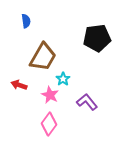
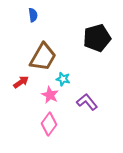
blue semicircle: moved 7 px right, 6 px up
black pentagon: rotated 8 degrees counterclockwise
cyan star: rotated 24 degrees counterclockwise
red arrow: moved 2 px right, 3 px up; rotated 126 degrees clockwise
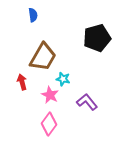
red arrow: moved 1 px right; rotated 70 degrees counterclockwise
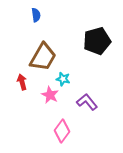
blue semicircle: moved 3 px right
black pentagon: moved 3 px down
pink diamond: moved 13 px right, 7 px down
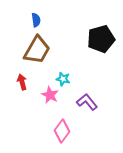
blue semicircle: moved 5 px down
black pentagon: moved 4 px right, 2 px up
brown trapezoid: moved 6 px left, 7 px up
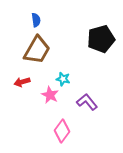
red arrow: rotated 91 degrees counterclockwise
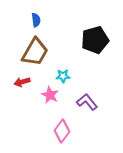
black pentagon: moved 6 px left, 1 px down
brown trapezoid: moved 2 px left, 2 px down
cyan star: moved 3 px up; rotated 16 degrees counterclockwise
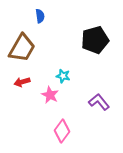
blue semicircle: moved 4 px right, 4 px up
brown trapezoid: moved 13 px left, 4 px up
cyan star: rotated 16 degrees clockwise
purple L-shape: moved 12 px right
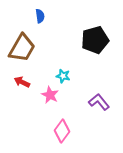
red arrow: rotated 42 degrees clockwise
